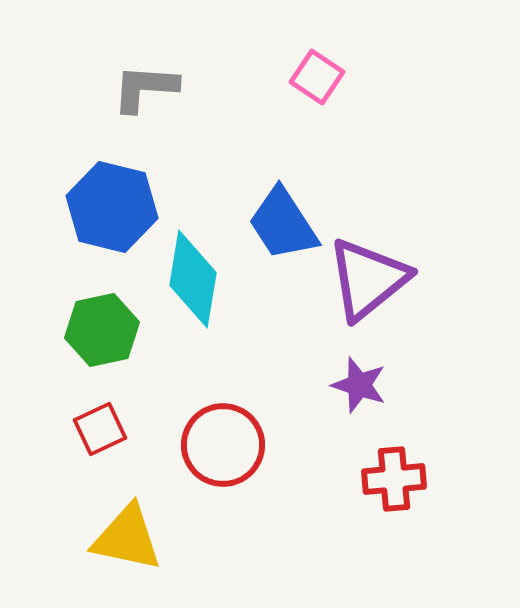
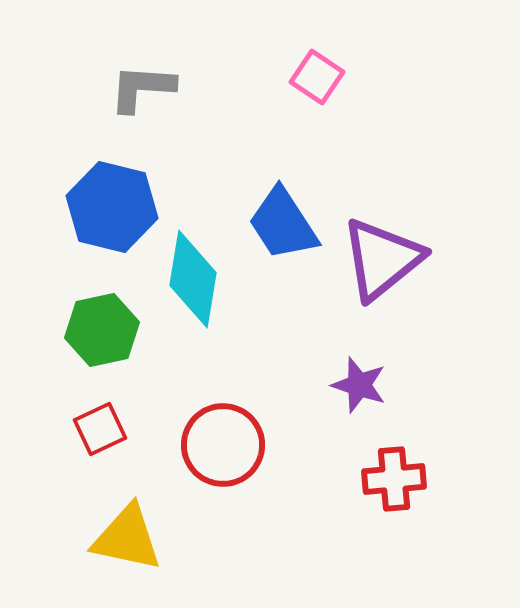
gray L-shape: moved 3 px left
purple triangle: moved 14 px right, 20 px up
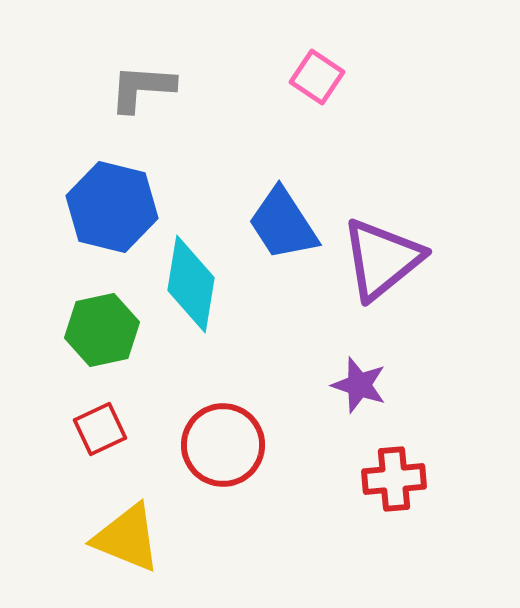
cyan diamond: moved 2 px left, 5 px down
yellow triangle: rotated 10 degrees clockwise
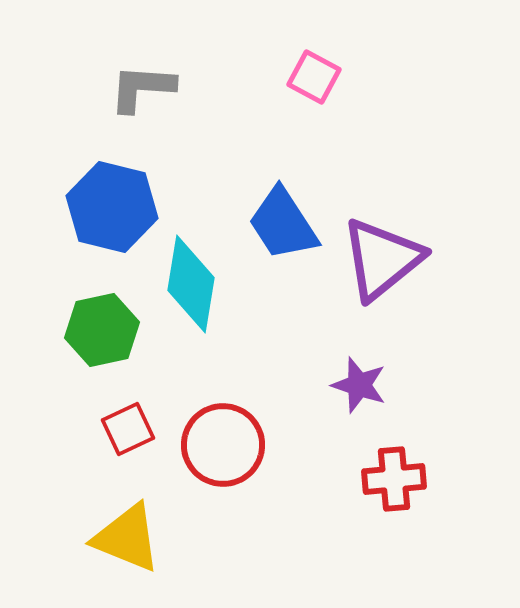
pink square: moved 3 px left; rotated 6 degrees counterclockwise
red square: moved 28 px right
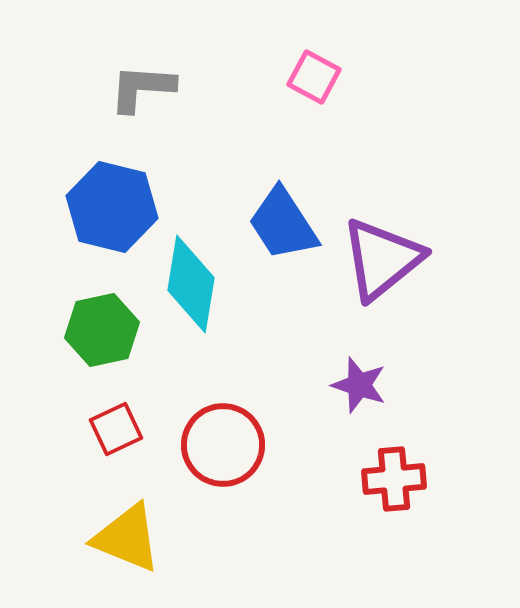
red square: moved 12 px left
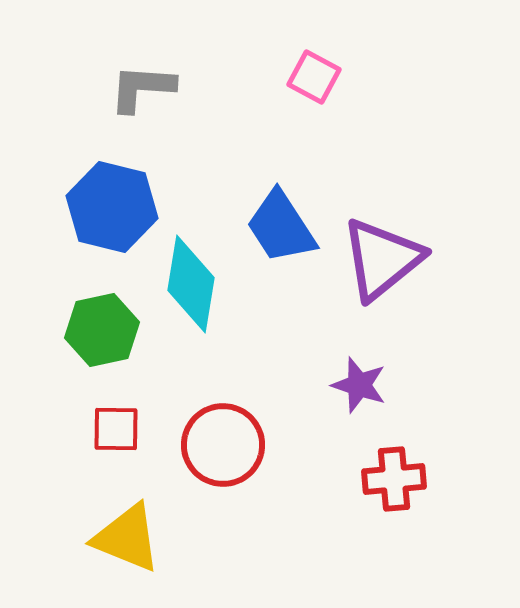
blue trapezoid: moved 2 px left, 3 px down
red square: rotated 26 degrees clockwise
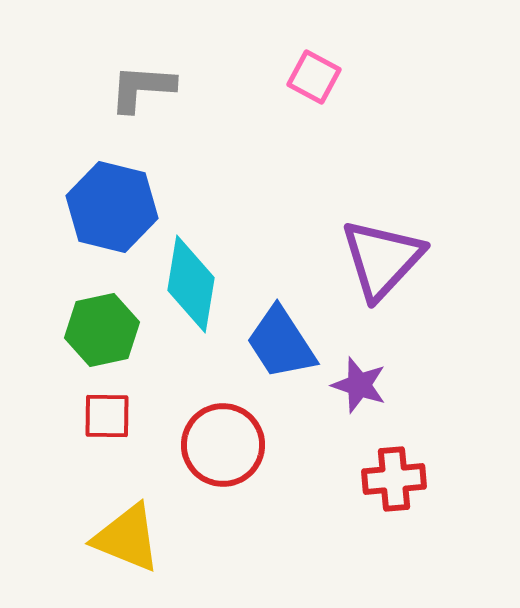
blue trapezoid: moved 116 px down
purple triangle: rotated 8 degrees counterclockwise
red square: moved 9 px left, 13 px up
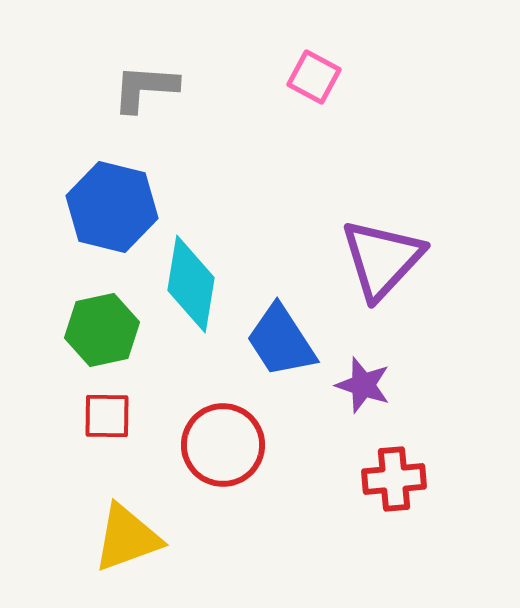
gray L-shape: moved 3 px right
blue trapezoid: moved 2 px up
purple star: moved 4 px right
yellow triangle: rotated 42 degrees counterclockwise
